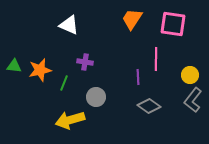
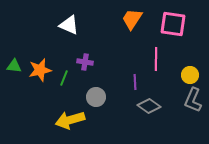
purple line: moved 3 px left, 5 px down
green line: moved 5 px up
gray L-shape: rotated 15 degrees counterclockwise
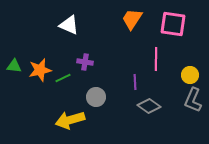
green line: moved 1 px left; rotated 42 degrees clockwise
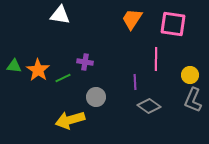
white triangle: moved 9 px left, 10 px up; rotated 15 degrees counterclockwise
orange star: moved 2 px left; rotated 25 degrees counterclockwise
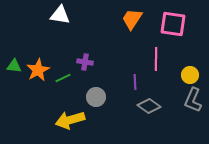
orange star: rotated 10 degrees clockwise
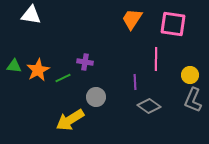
white triangle: moved 29 px left
yellow arrow: rotated 16 degrees counterclockwise
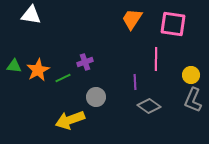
purple cross: rotated 28 degrees counterclockwise
yellow circle: moved 1 px right
yellow arrow: rotated 12 degrees clockwise
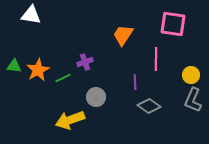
orange trapezoid: moved 9 px left, 16 px down
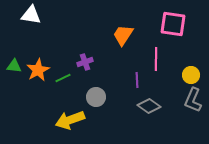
purple line: moved 2 px right, 2 px up
